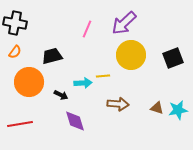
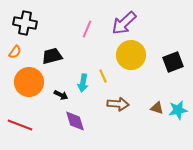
black cross: moved 10 px right
black square: moved 4 px down
yellow line: rotated 72 degrees clockwise
cyan arrow: rotated 102 degrees clockwise
red line: moved 1 px down; rotated 30 degrees clockwise
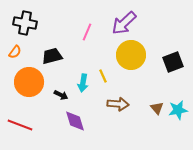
pink line: moved 3 px down
brown triangle: rotated 32 degrees clockwise
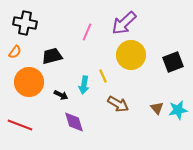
cyan arrow: moved 1 px right, 2 px down
brown arrow: rotated 25 degrees clockwise
purple diamond: moved 1 px left, 1 px down
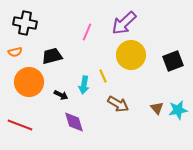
orange semicircle: rotated 40 degrees clockwise
black square: moved 1 px up
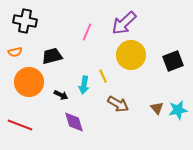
black cross: moved 2 px up
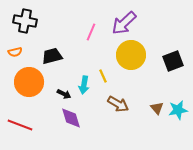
pink line: moved 4 px right
black arrow: moved 3 px right, 1 px up
purple diamond: moved 3 px left, 4 px up
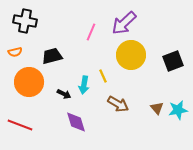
purple diamond: moved 5 px right, 4 px down
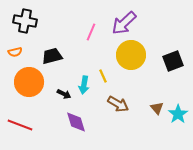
cyan star: moved 4 px down; rotated 24 degrees counterclockwise
